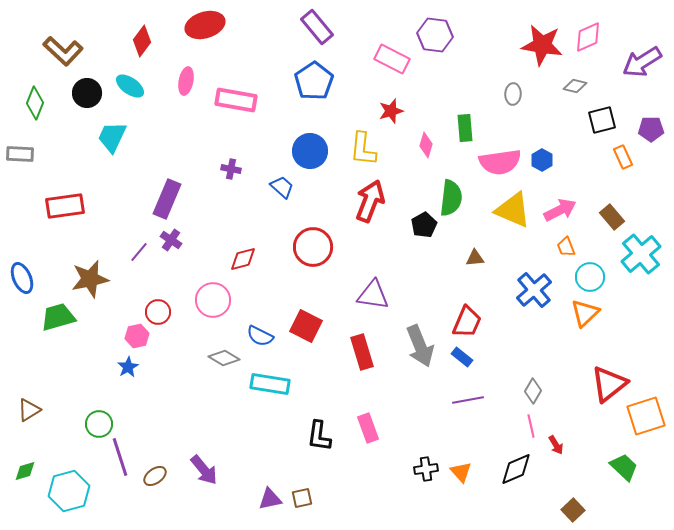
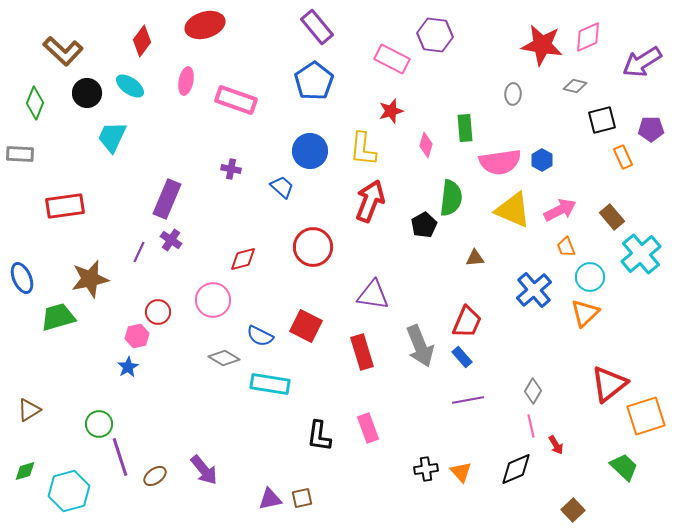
pink rectangle at (236, 100): rotated 9 degrees clockwise
purple line at (139, 252): rotated 15 degrees counterclockwise
blue rectangle at (462, 357): rotated 10 degrees clockwise
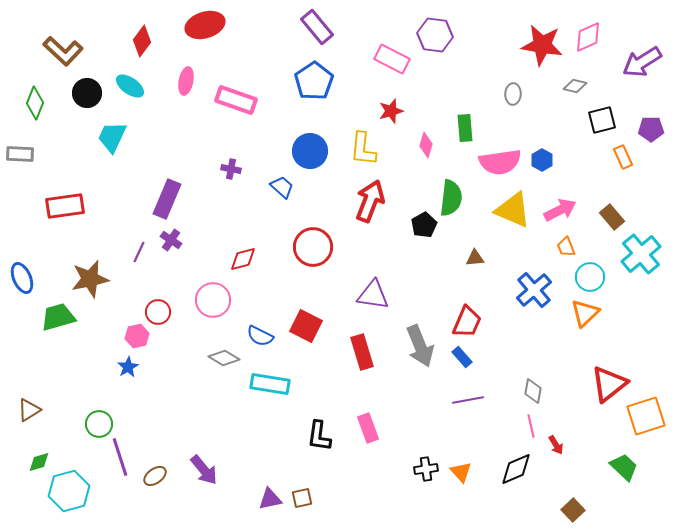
gray diamond at (533, 391): rotated 20 degrees counterclockwise
green diamond at (25, 471): moved 14 px right, 9 px up
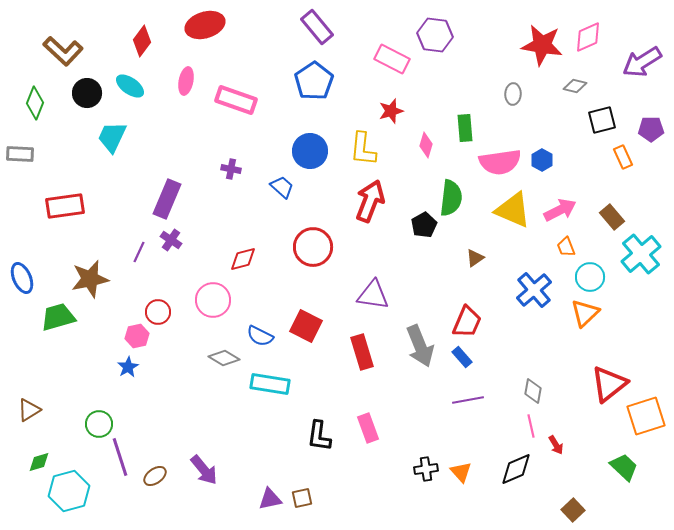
brown triangle at (475, 258): rotated 30 degrees counterclockwise
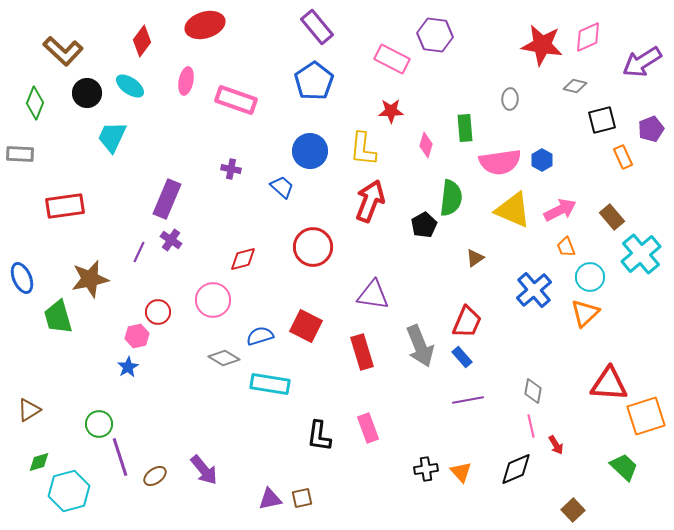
gray ellipse at (513, 94): moved 3 px left, 5 px down
red star at (391, 111): rotated 15 degrees clockwise
purple pentagon at (651, 129): rotated 20 degrees counterclockwise
green trapezoid at (58, 317): rotated 90 degrees counterclockwise
blue semicircle at (260, 336): rotated 136 degrees clockwise
red triangle at (609, 384): rotated 42 degrees clockwise
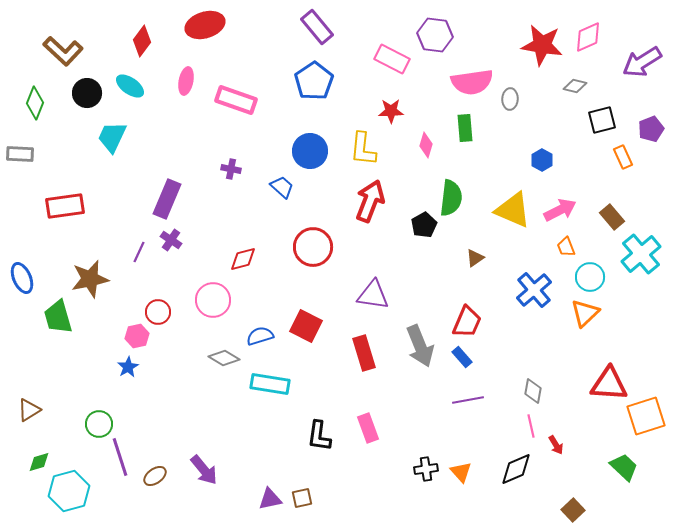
pink semicircle at (500, 162): moved 28 px left, 80 px up
red rectangle at (362, 352): moved 2 px right, 1 px down
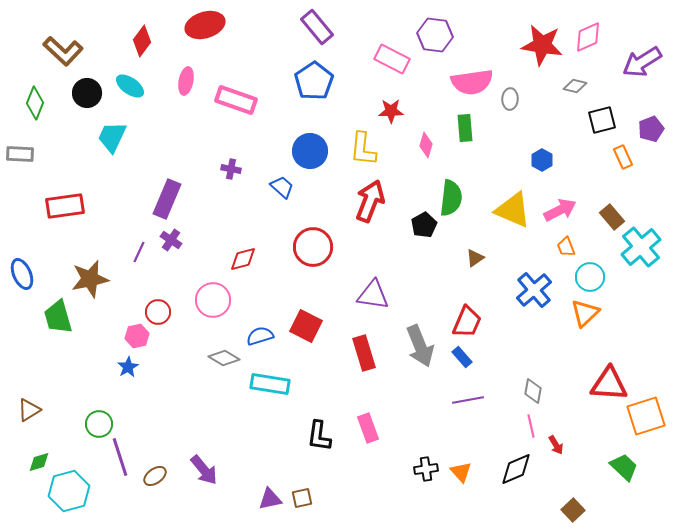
cyan cross at (641, 254): moved 7 px up
blue ellipse at (22, 278): moved 4 px up
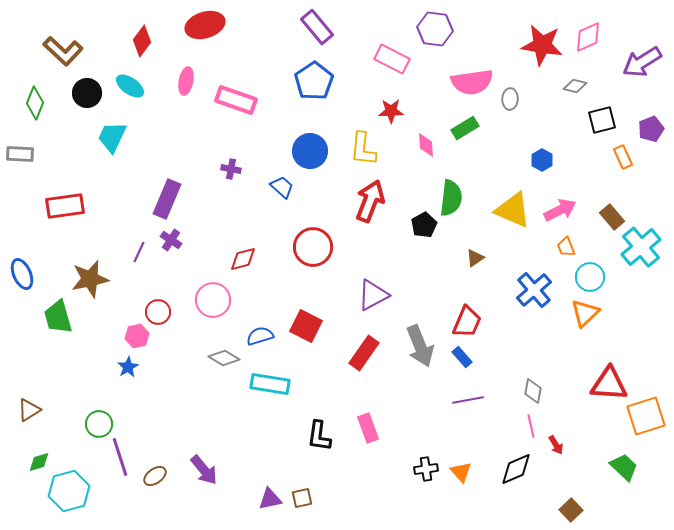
purple hexagon at (435, 35): moved 6 px up
green rectangle at (465, 128): rotated 64 degrees clockwise
pink diamond at (426, 145): rotated 20 degrees counterclockwise
purple triangle at (373, 295): rotated 36 degrees counterclockwise
red rectangle at (364, 353): rotated 52 degrees clockwise
brown square at (573, 510): moved 2 px left
